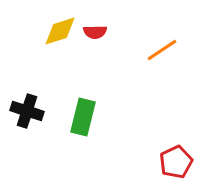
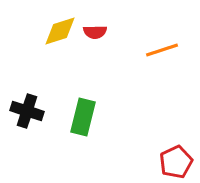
orange line: rotated 16 degrees clockwise
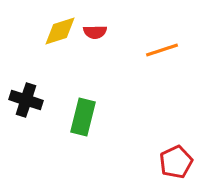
black cross: moved 1 px left, 11 px up
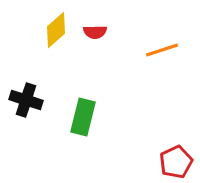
yellow diamond: moved 4 px left, 1 px up; rotated 24 degrees counterclockwise
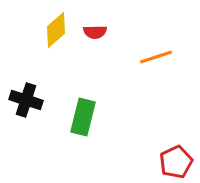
orange line: moved 6 px left, 7 px down
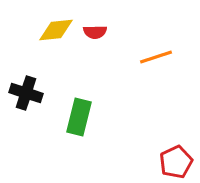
yellow diamond: rotated 36 degrees clockwise
black cross: moved 7 px up
green rectangle: moved 4 px left
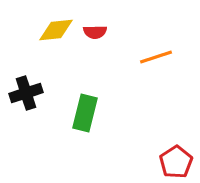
black cross: rotated 36 degrees counterclockwise
green rectangle: moved 6 px right, 4 px up
red pentagon: rotated 8 degrees counterclockwise
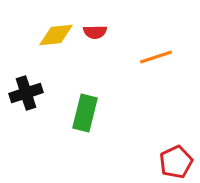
yellow diamond: moved 5 px down
red pentagon: rotated 8 degrees clockwise
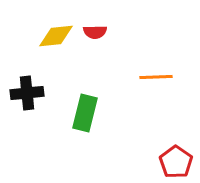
yellow diamond: moved 1 px down
orange line: moved 20 px down; rotated 16 degrees clockwise
black cross: moved 1 px right; rotated 12 degrees clockwise
red pentagon: rotated 12 degrees counterclockwise
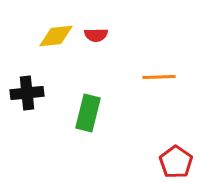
red semicircle: moved 1 px right, 3 px down
orange line: moved 3 px right
green rectangle: moved 3 px right
